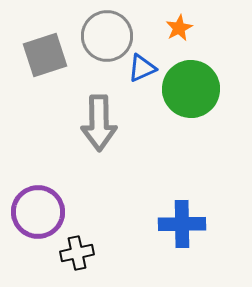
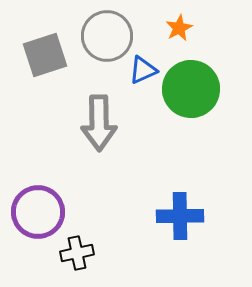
blue triangle: moved 1 px right, 2 px down
blue cross: moved 2 px left, 8 px up
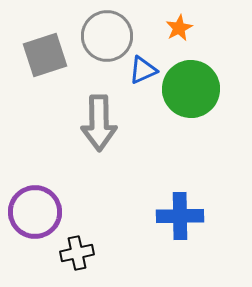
purple circle: moved 3 px left
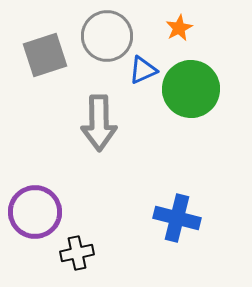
blue cross: moved 3 px left, 2 px down; rotated 15 degrees clockwise
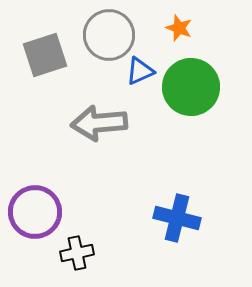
orange star: rotated 24 degrees counterclockwise
gray circle: moved 2 px right, 1 px up
blue triangle: moved 3 px left, 1 px down
green circle: moved 2 px up
gray arrow: rotated 86 degrees clockwise
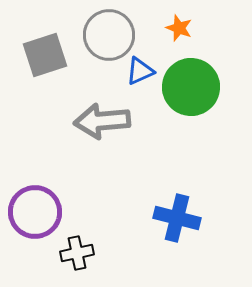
gray arrow: moved 3 px right, 2 px up
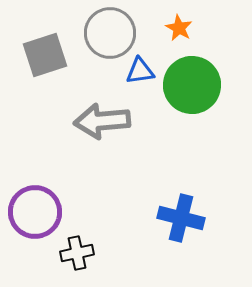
orange star: rotated 8 degrees clockwise
gray circle: moved 1 px right, 2 px up
blue triangle: rotated 16 degrees clockwise
green circle: moved 1 px right, 2 px up
blue cross: moved 4 px right
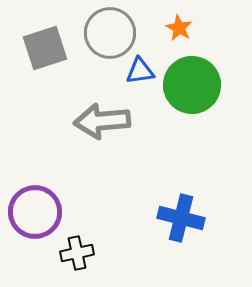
gray square: moved 7 px up
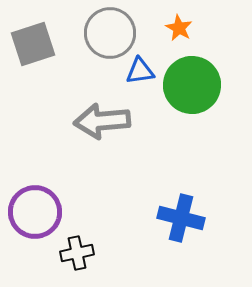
gray square: moved 12 px left, 4 px up
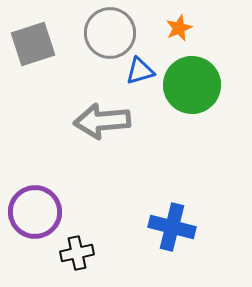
orange star: rotated 20 degrees clockwise
blue triangle: rotated 8 degrees counterclockwise
blue cross: moved 9 px left, 9 px down
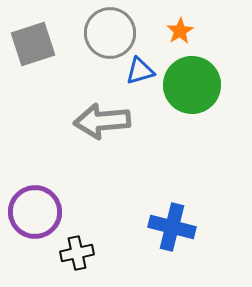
orange star: moved 1 px right, 3 px down; rotated 8 degrees counterclockwise
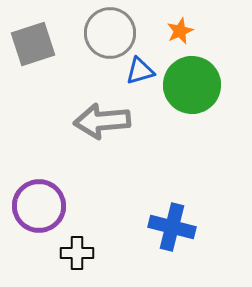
orange star: rotated 8 degrees clockwise
purple circle: moved 4 px right, 6 px up
black cross: rotated 12 degrees clockwise
